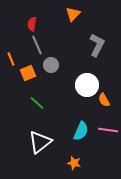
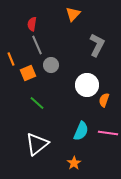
orange semicircle: rotated 48 degrees clockwise
pink line: moved 3 px down
white triangle: moved 3 px left, 2 px down
orange star: rotated 24 degrees clockwise
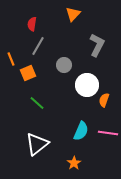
gray line: moved 1 px right, 1 px down; rotated 54 degrees clockwise
gray circle: moved 13 px right
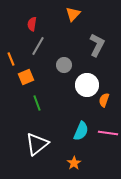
orange square: moved 2 px left, 4 px down
green line: rotated 28 degrees clockwise
